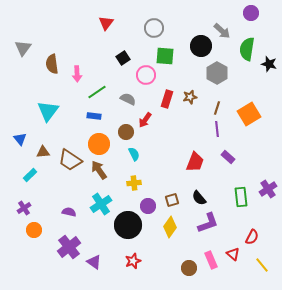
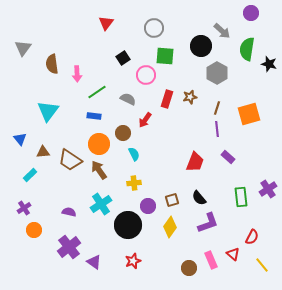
orange square at (249, 114): rotated 15 degrees clockwise
brown circle at (126, 132): moved 3 px left, 1 px down
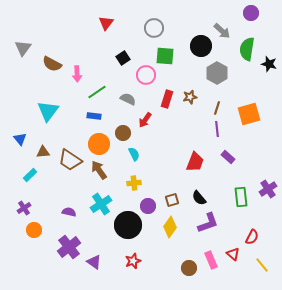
brown semicircle at (52, 64): rotated 54 degrees counterclockwise
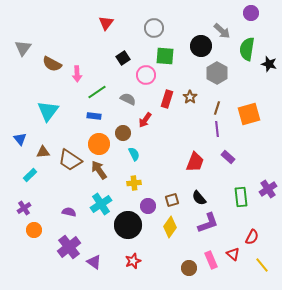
brown star at (190, 97): rotated 24 degrees counterclockwise
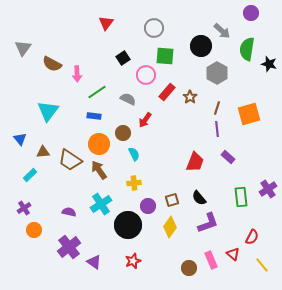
red rectangle at (167, 99): moved 7 px up; rotated 24 degrees clockwise
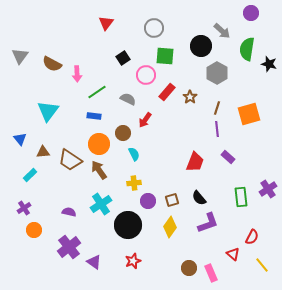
gray triangle at (23, 48): moved 3 px left, 8 px down
purple circle at (148, 206): moved 5 px up
pink rectangle at (211, 260): moved 13 px down
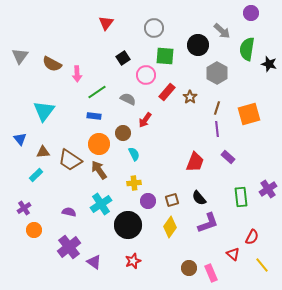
black circle at (201, 46): moved 3 px left, 1 px up
cyan triangle at (48, 111): moved 4 px left
cyan rectangle at (30, 175): moved 6 px right
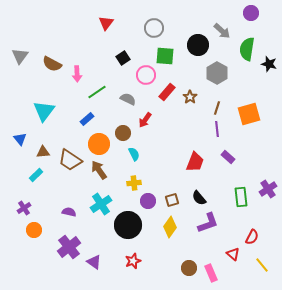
blue rectangle at (94, 116): moved 7 px left, 3 px down; rotated 48 degrees counterclockwise
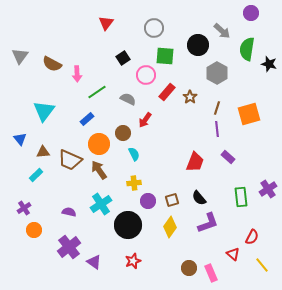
brown trapezoid at (70, 160): rotated 10 degrees counterclockwise
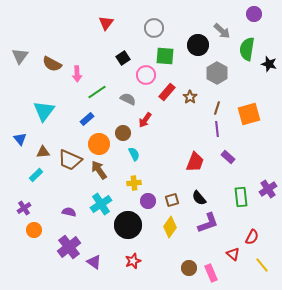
purple circle at (251, 13): moved 3 px right, 1 px down
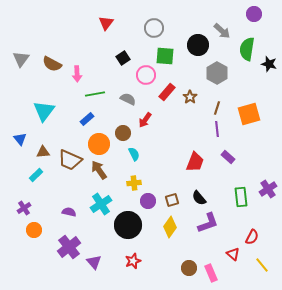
gray triangle at (20, 56): moved 1 px right, 3 px down
green line at (97, 92): moved 2 px left, 2 px down; rotated 24 degrees clockwise
purple triangle at (94, 262): rotated 14 degrees clockwise
